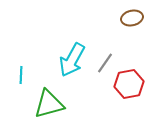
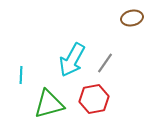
red hexagon: moved 35 px left, 15 px down
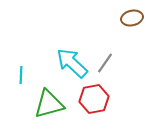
cyan arrow: moved 3 px down; rotated 104 degrees clockwise
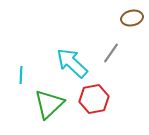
gray line: moved 6 px right, 10 px up
green triangle: rotated 28 degrees counterclockwise
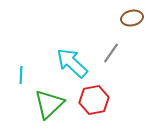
red hexagon: moved 1 px down
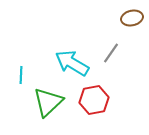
cyan arrow: rotated 12 degrees counterclockwise
green triangle: moved 1 px left, 2 px up
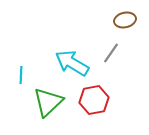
brown ellipse: moved 7 px left, 2 px down
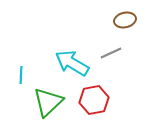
gray line: rotated 30 degrees clockwise
